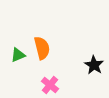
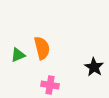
black star: moved 2 px down
pink cross: rotated 30 degrees counterclockwise
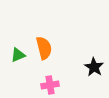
orange semicircle: moved 2 px right
pink cross: rotated 18 degrees counterclockwise
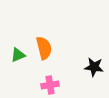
black star: rotated 24 degrees counterclockwise
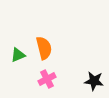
black star: moved 14 px down
pink cross: moved 3 px left, 6 px up; rotated 18 degrees counterclockwise
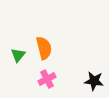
green triangle: rotated 28 degrees counterclockwise
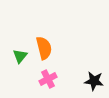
green triangle: moved 2 px right, 1 px down
pink cross: moved 1 px right
